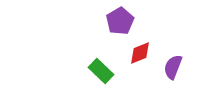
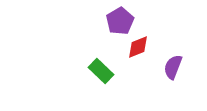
red diamond: moved 2 px left, 6 px up
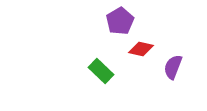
red diamond: moved 3 px right, 2 px down; rotated 35 degrees clockwise
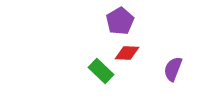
red diamond: moved 14 px left, 4 px down; rotated 10 degrees counterclockwise
purple semicircle: moved 2 px down
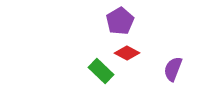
red diamond: rotated 25 degrees clockwise
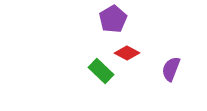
purple pentagon: moved 7 px left, 2 px up
purple semicircle: moved 2 px left
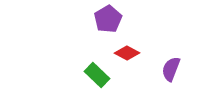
purple pentagon: moved 5 px left
green rectangle: moved 4 px left, 4 px down
